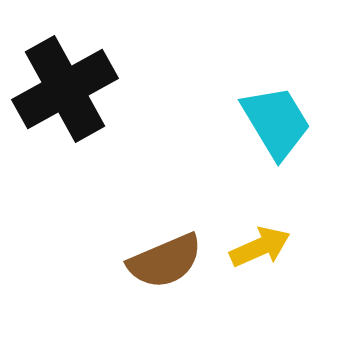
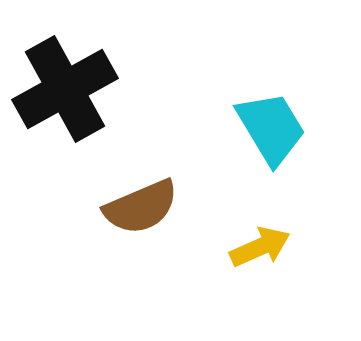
cyan trapezoid: moved 5 px left, 6 px down
brown semicircle: moved 24 px left, 54 px up
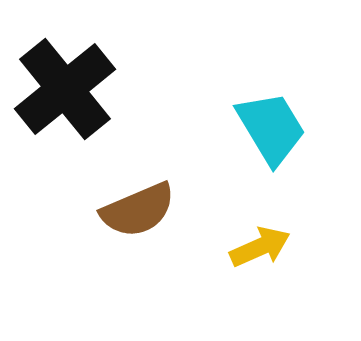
black cross: rotated 10 degrees counterclockwise
brown semicircle: moved 3 px left, 3 px down
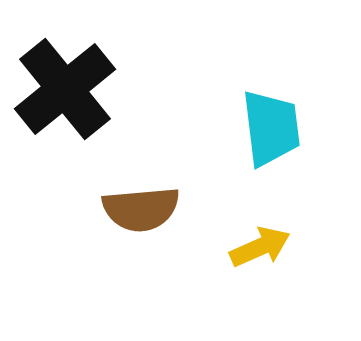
cyan trapezoid: rotated 24 degrees clockwise
brown semicircle: moved 3 px right, 1 px up; rotated 18 degrees clockwise
